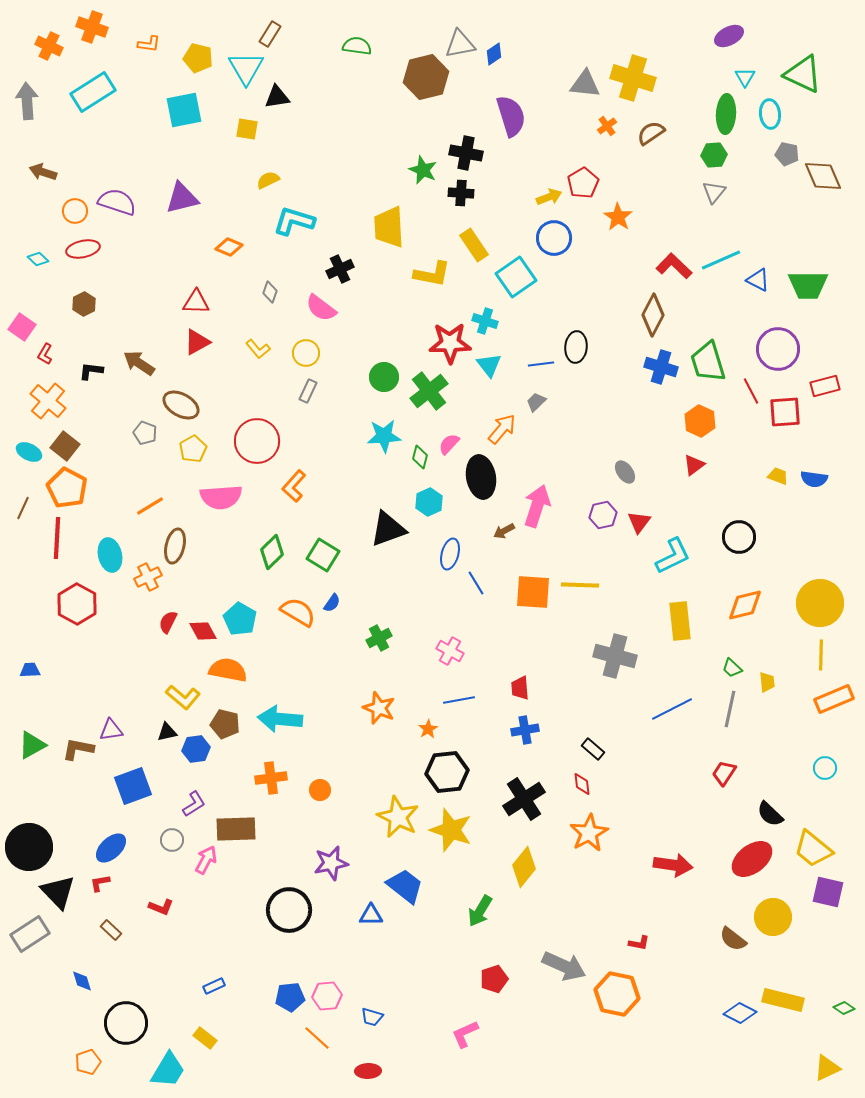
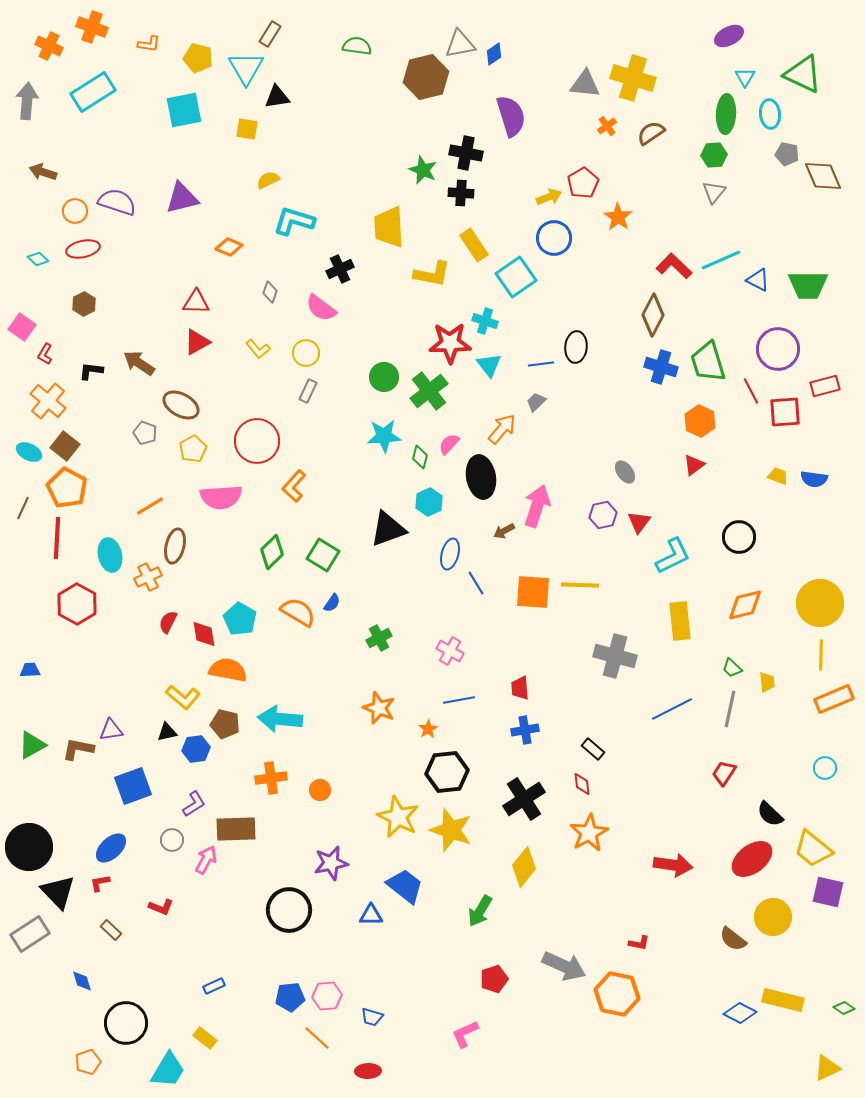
gray arrow at (27, 101): rotated 9 degrees clockwise
red diamond at (203, 631): moved 1 px right, 3 px down; rotated 20 degrees clockwise
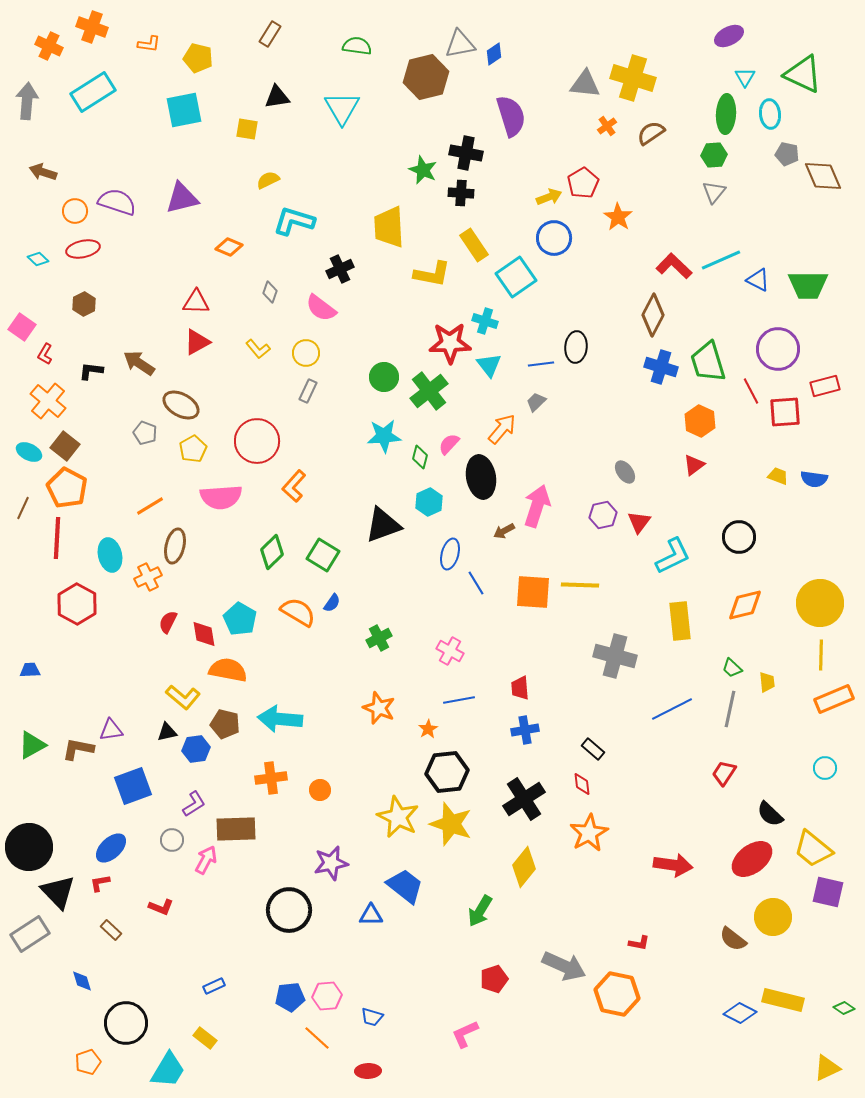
cyan triangle at (246, 68): moved 96 px right, 40 px down
black triangle at (388, 529): moved 5 px left, 4 px up
yellow star at (451, 830): moved 6 px up
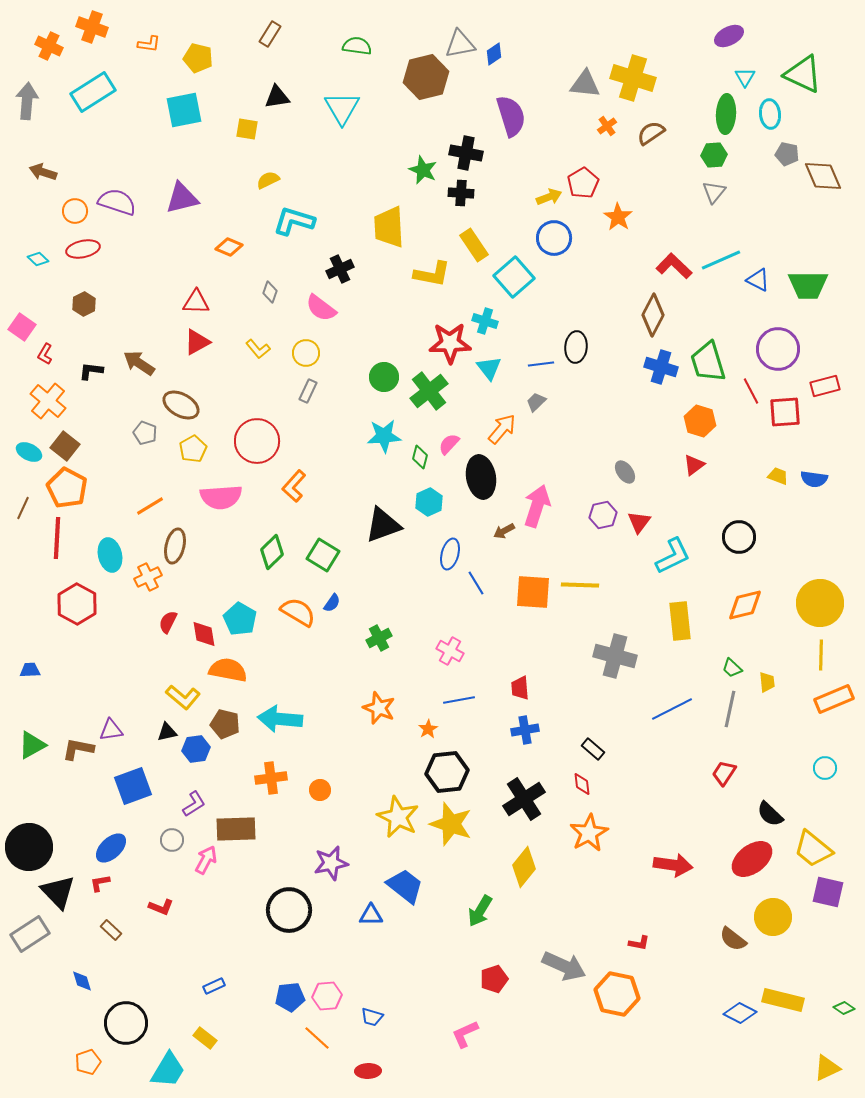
cyan square at (516, 277): moved 2 px left; rotated 6 degrees counterclockwise
cyan triangle at (489, 365): moved 3 px down
orange hexagon at (700, 421): rotated 8 degrees counterclockwise
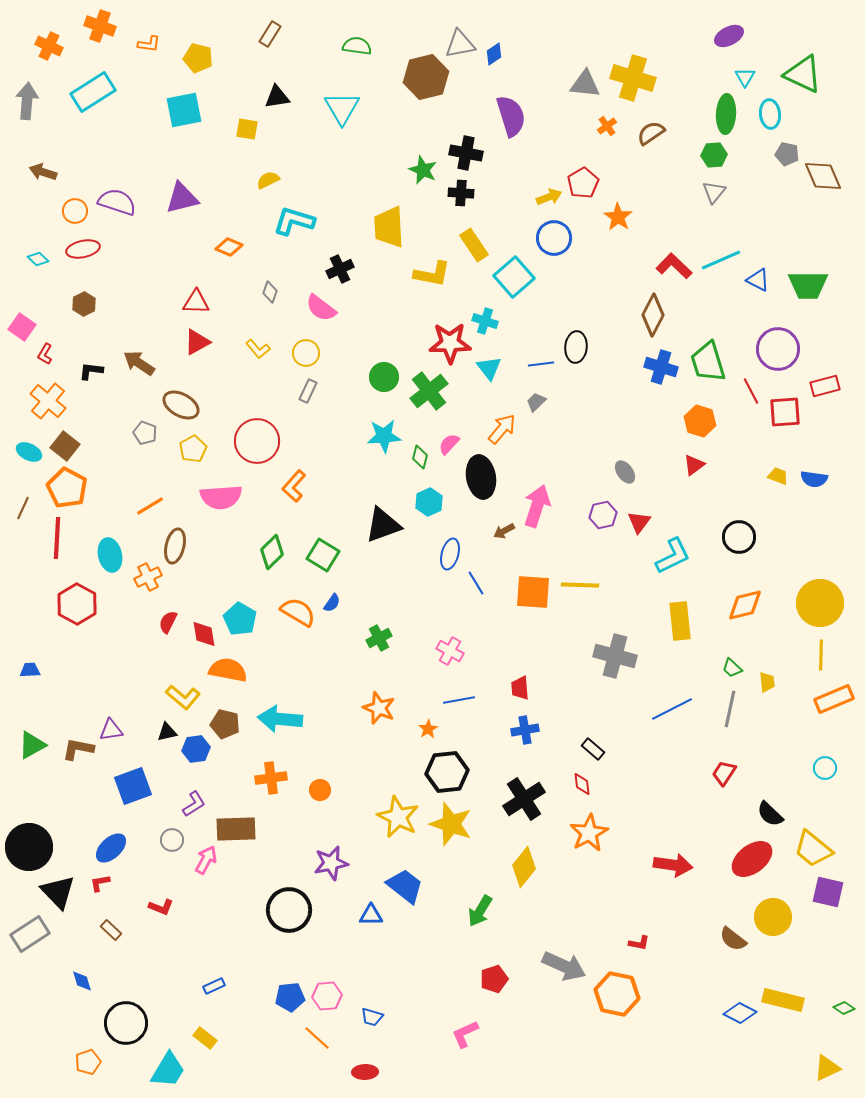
orange cross at (92, 27): moved 8 px right, 1 px up
red ellipse at (368, 1071): moved 3 px left, 1 px down
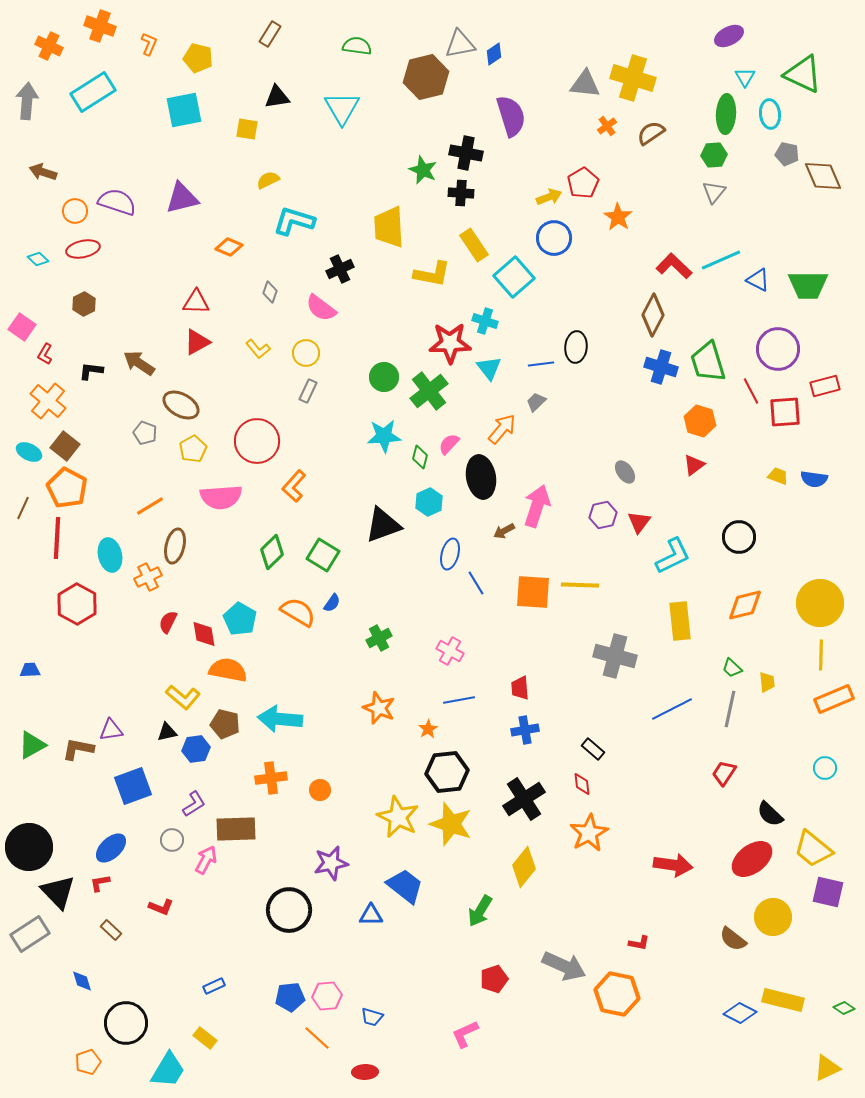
orange L-shape at (149, 44): rotated 75 degrees counterclockwise
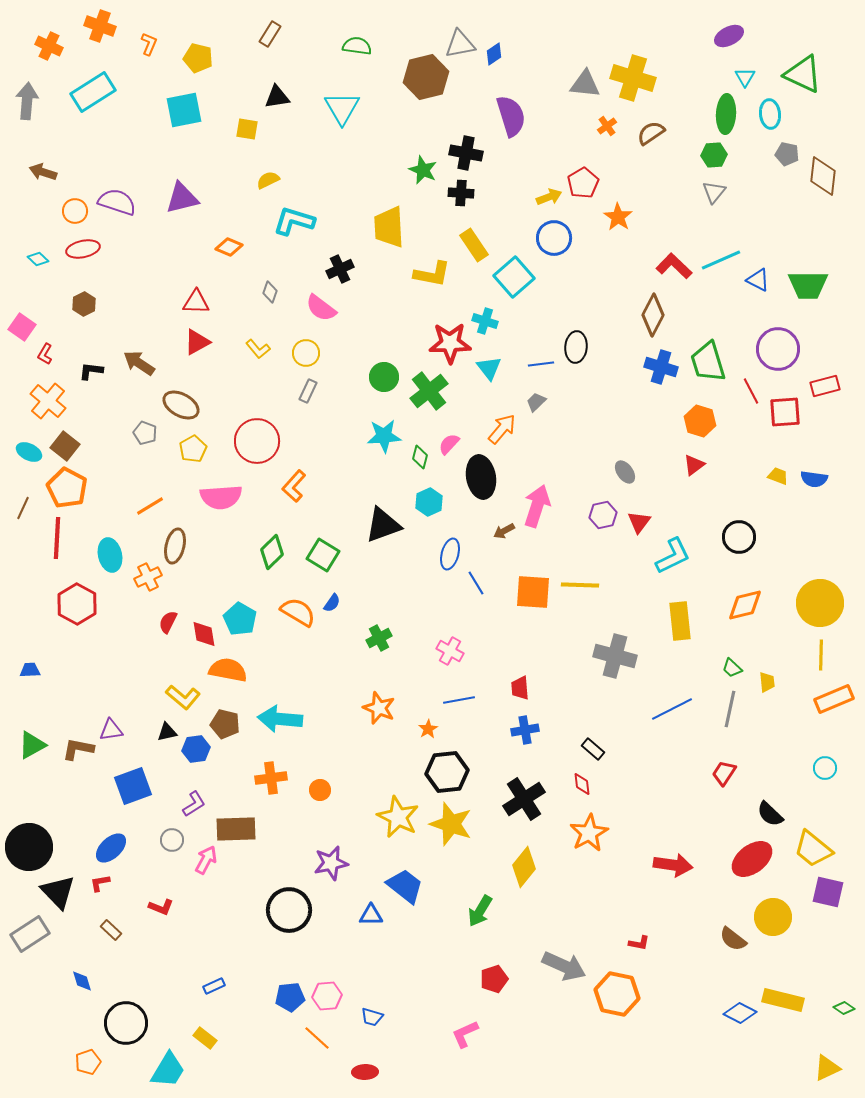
brown diamond at (823, 176): rotated 30 degrees clockwise
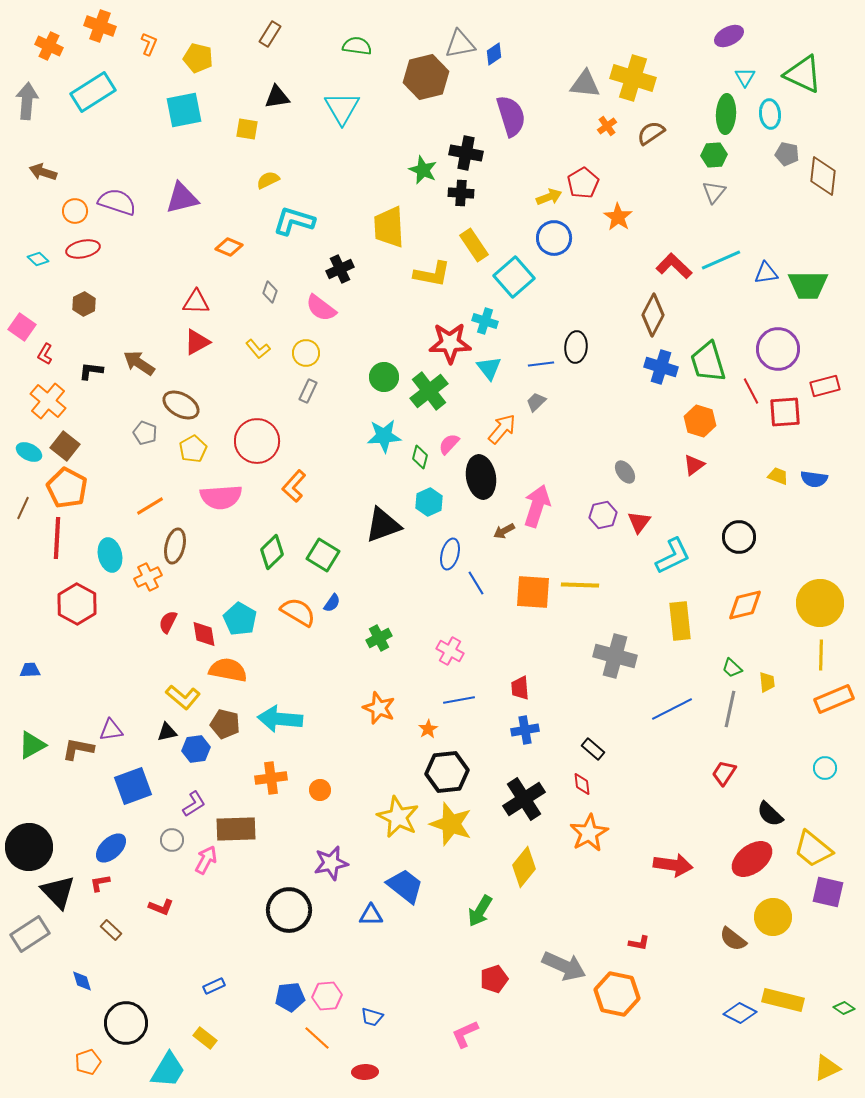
blue triangle at (758, 280): moved 8 px right, 7 px up; rotated 35 degrees counterclockwise
